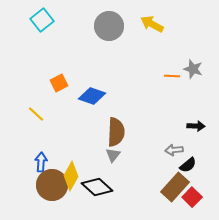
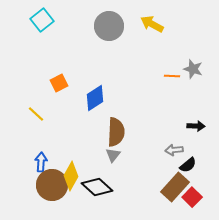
blue diamond: moved 3 px right, 2 px down; rotated 52 degrees counterclockwise
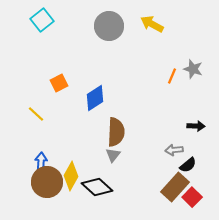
orange line: rotated 70 degrees counterclockwise
brown circle: moved 5 px left, 3 px up
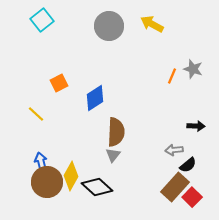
blue arrow: rotated 18 degrees counterclockwise
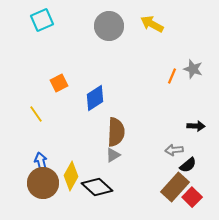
cyan square: rotated 15 degrees clockwise
yellow line: rotated 12 degrees clockwise
gray triangle: rotated 21 degrees clockwise
brown circle: moved 4 px left, 1 px down
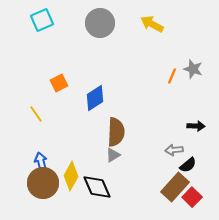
gray circle: moved 9 px left, 3 px up
black diamond: rotated 24 degrees clockwise
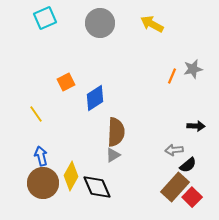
cyan square: moved 3 px right, 2 px up
gray star: rotated 30 degrees counterclockwise
orange square: moved 7 px right, 1 px up
blue arrow: moved 6 px up
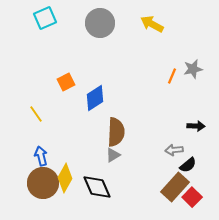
yellow diamond: moved 6 px left, 2 px down
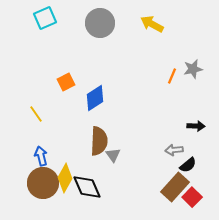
brown semicircle: moved 17 px left, 9 px down
gray triangle: rotated 35 degrees counterclockwise
black diamond: moved 10 px left
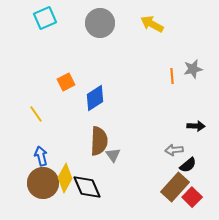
orange line: rotated 28 degrees counterclockwise
